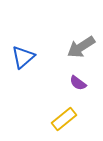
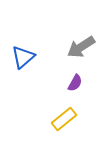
purple semicircle: moved 3 px left; rotated 96 degrees counterclockwise
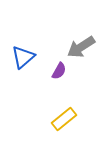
purple semicircle: moved 16 px left, 12 px up
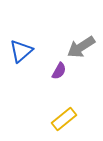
blue triangle: moved 2 px left, 6 px up
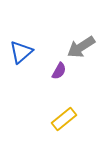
blue triangle: moved 1 px down
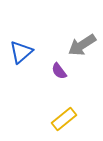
gray arrow: moved 1 px right, 2 px up
purple semicircle: rotated 114 degrees clockwise
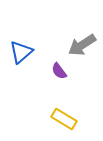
yellow rectangle: rotated 70 degrees clockwise
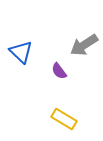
gray arrow: moved 2 px right
blue triangle: rotated 35 degrees counterclockwise
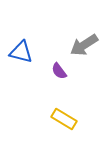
blue triangle: rotated 30 degrees counterclockwise
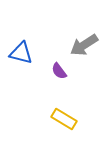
blue triangle: moved 1 px down
